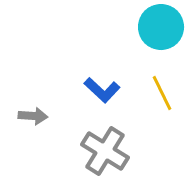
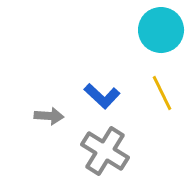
cyan circle: moved 3 px down
blue L-shape: moved 6 px down
gray arrow: moved 16 px right
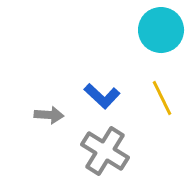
yellow line: moved 5 px down
gray arrow: moved 1 px up
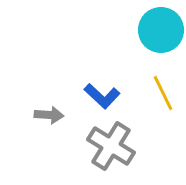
yellow line: moved 1 px right, 5 px up
gray cross: moved 6 px right, 5 px up
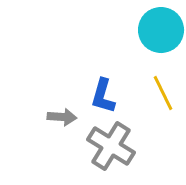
blue L-shape: moved 1 px right; rotated 63 degrees clockwise
gray arrow: moved 13 px right, 2 px down
